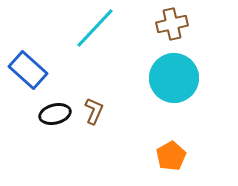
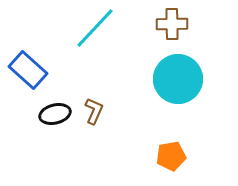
brown cross: rotated 12 degrees clockwise
cyan circle: moved 4 px right, 1 px down
orange pentagon: rotated 20 degrees clockwise
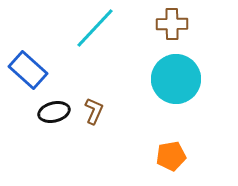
cyan circle: moved 2 px left
black ellipse: moved 1 px left, 2 px up
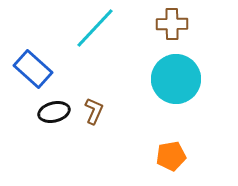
blue rectangle: moved 5 px right, 1 px up
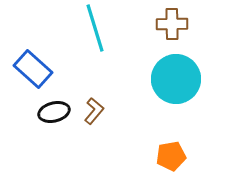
cyan line: rotated 60 degrees counterclockwise
brown L-shape: rotated 16 degrees clockwise
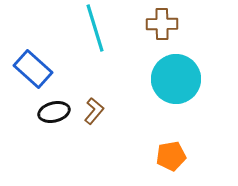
brown cross: moved 10 px left
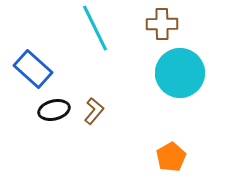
cyan line: rotated 9 degrees counterclockwise
cyan circle: moved 4 px right, 6 px up
black ellipse: moved 2 px up
orange pentagon: moved 1 px down; rotated 20 degrees counterclockwise
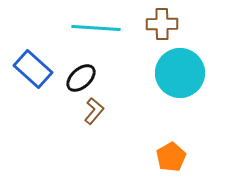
cyan line: moved 1 px right; rotated 60 degrees counterclockwise
black ellipse: moved 27 px right, 32 px up; rotated 28 degrees counterclockwise
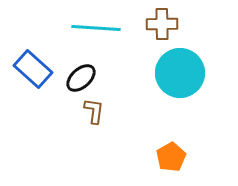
brown L-shape: rotated 32 degrees counterclockwise
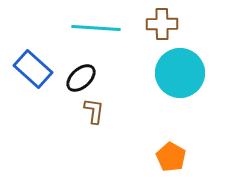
orange pentagon: rotated 12 degrees counterclockwise
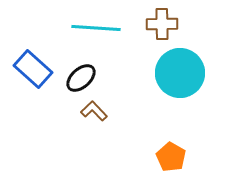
brown L-shape: rotated 52 degrees counterclockwise
